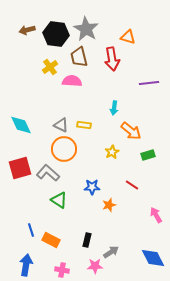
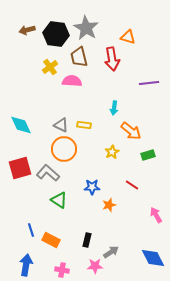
gray star: moved 1 px up
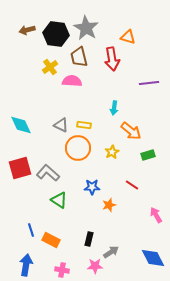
orange circle: moved 14 px right, 1 px up
black rectangle: moved 2 px right, 1 px up
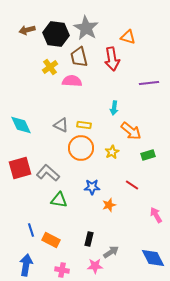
orange circle: moved 3 px right
green triangle: rotated 24 degrees counterclockwise
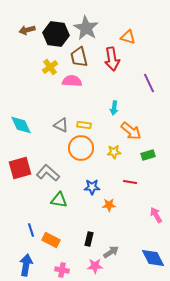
purple line: rotated 72 degrees clockwise
yellow star: moved 2 px right; rotated 24 degrees clockwise
red line: moved 2 px left, 3 px up; rotated 24 degrees counterclockwise
orange star: rotated 16 degrees clockwise
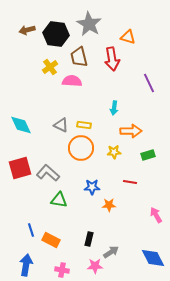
gray star: moved 3 px right, 4 px up
orange arrow: rotated 40 degrees counterclockwise
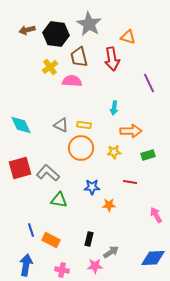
blue diamond: rotated 65 degrees counterclockwise
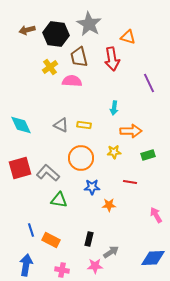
orange circle: moved 10 px down
